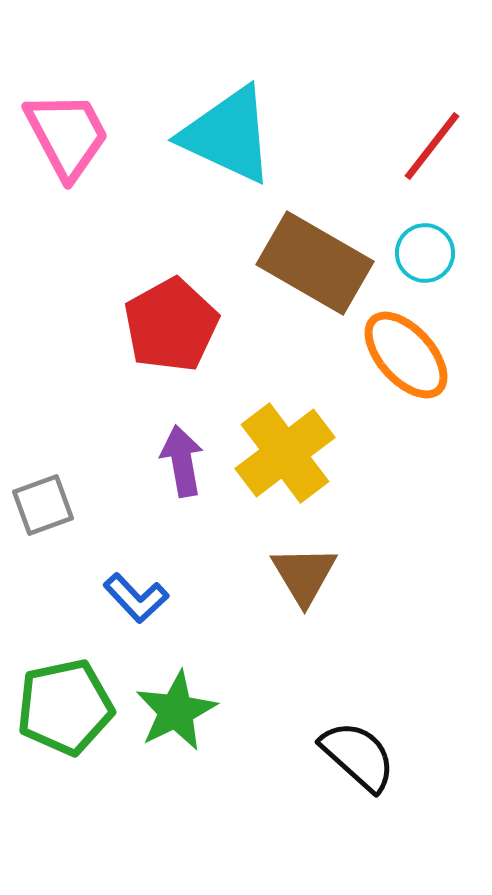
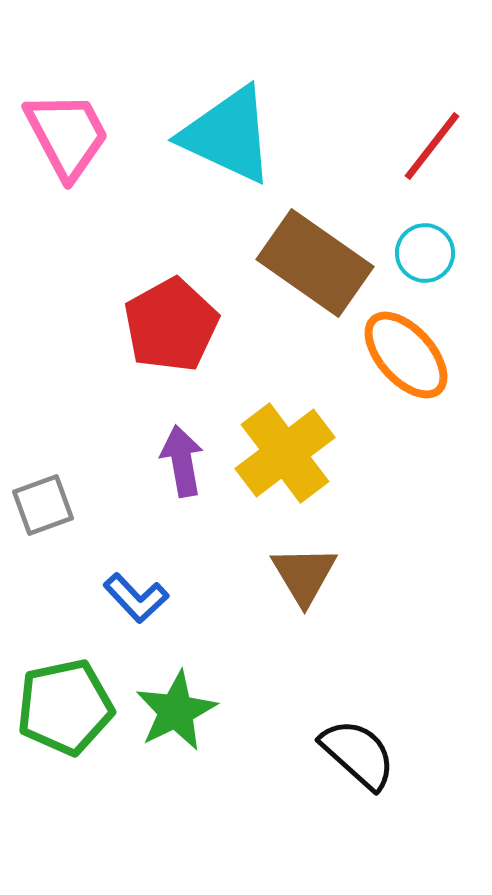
brown rectangle: rotated 5 degrees clockwise
black semicircle: moved 2 px up
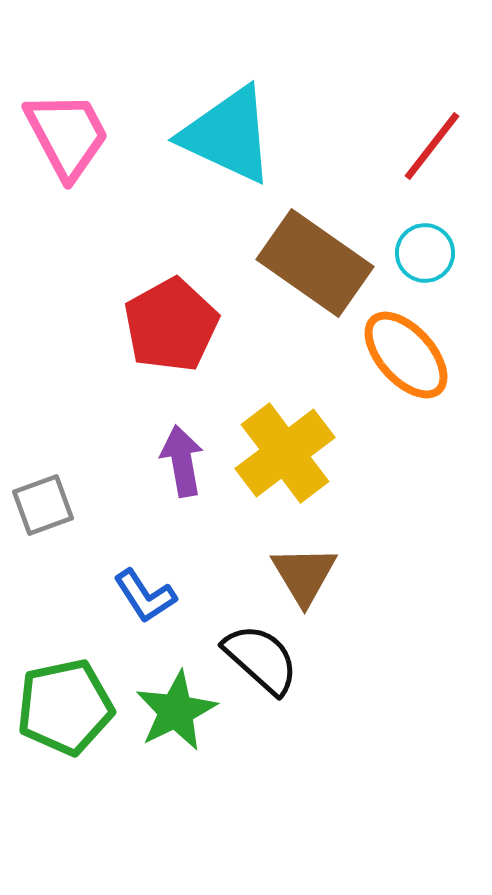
blue L-shape: moved 9 px right, 2 px up; rotated 10 degrees clockwise
black semicircle: moved 97 px left, 95 px up
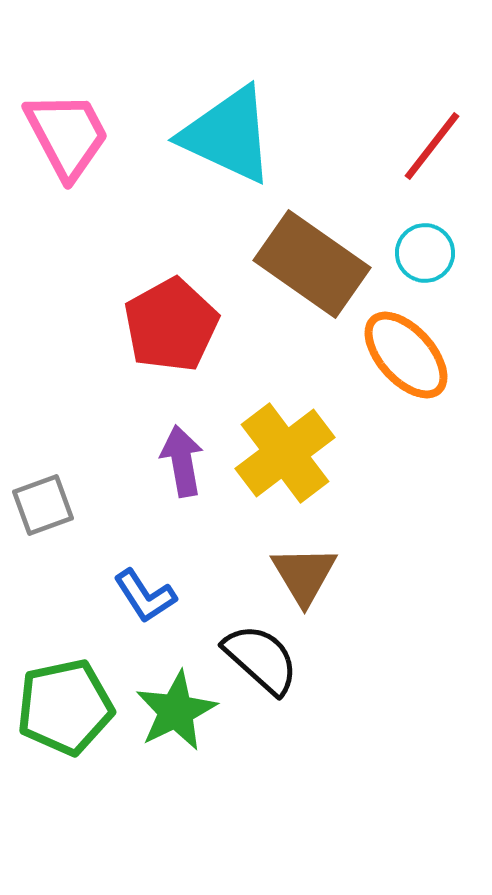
brown rectangle: moved 3 px left, 1 px down
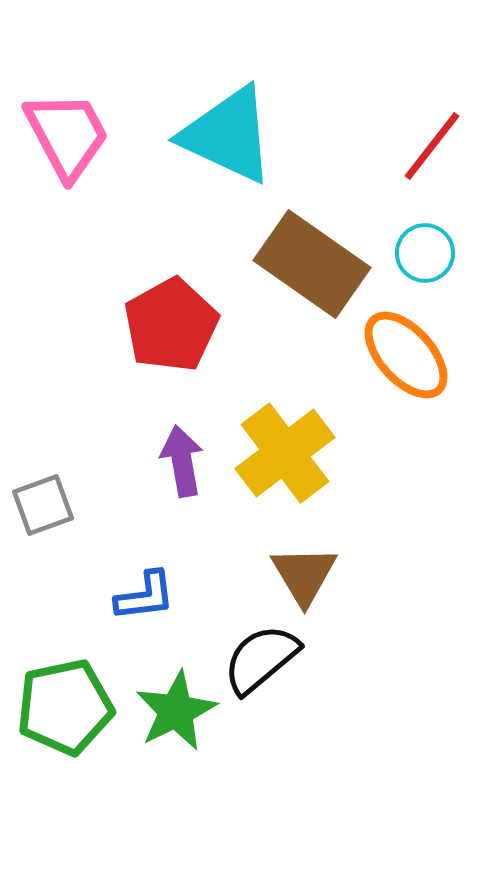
blue L-shape: rotated 64 degrees counterclockwise
black semicircle: rotated 82 degrees counterclockwise
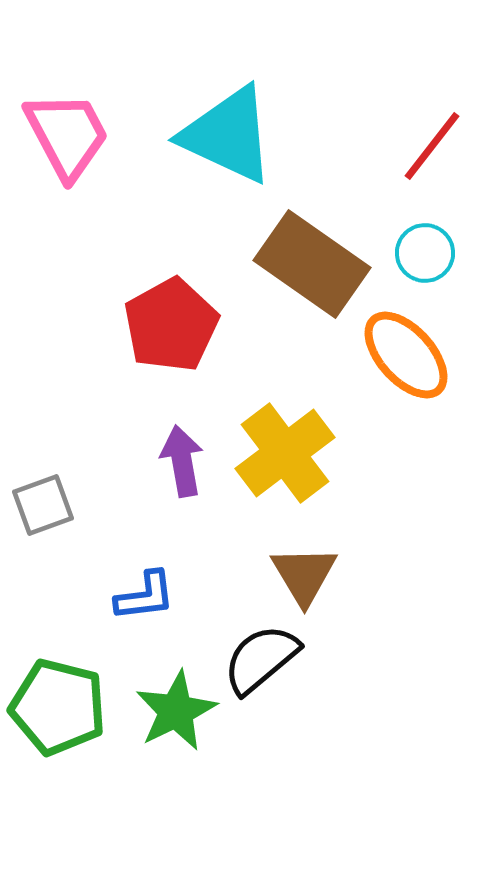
green pentagon: moved 7 px left; rotated 26 degrees clockwise
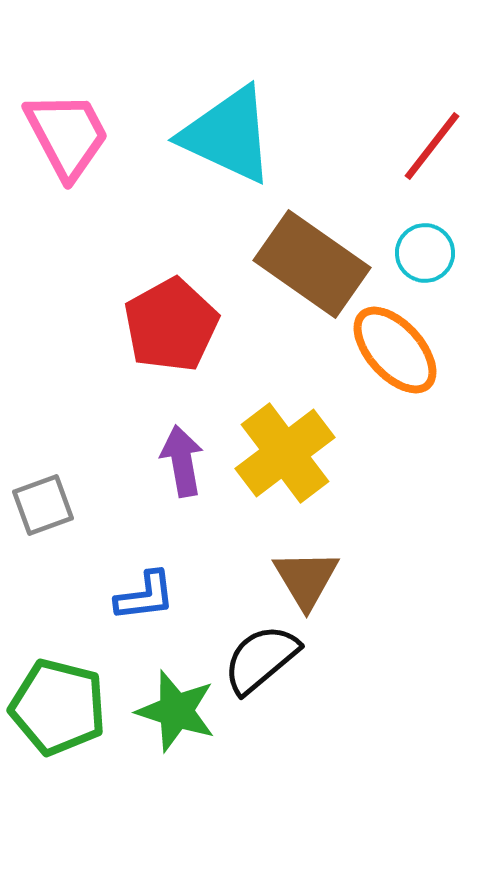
orange ellipse: moved 11 px left, 5 px up
brown triangle: moved 2 px right, 4 px down
green star: rotated 28 degrees counterclockwise
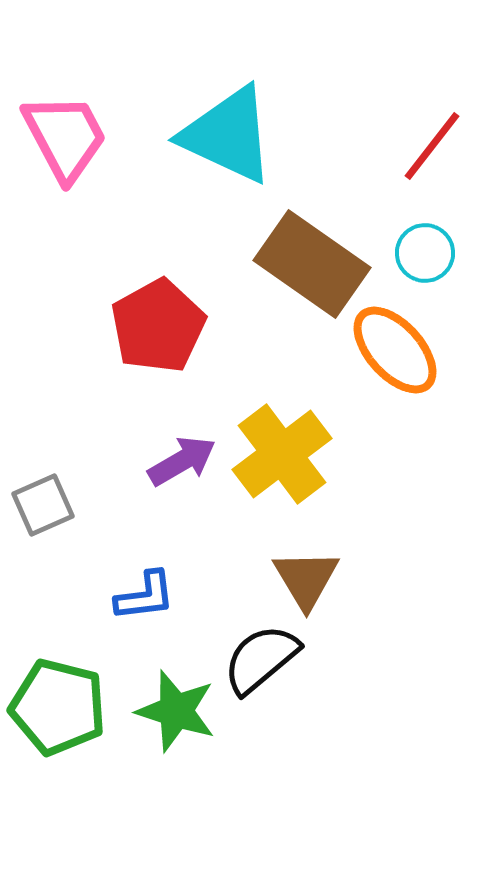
pink trapezoid: moved 2 px left, 2 px down
red pentagon: moved 13 px left, 1 px down
yellow cross: moved 3 px left, 1 px down
purple arrow: rotated 70 degrees clockwise
gray square: rotated 4 degrees counterclockwise
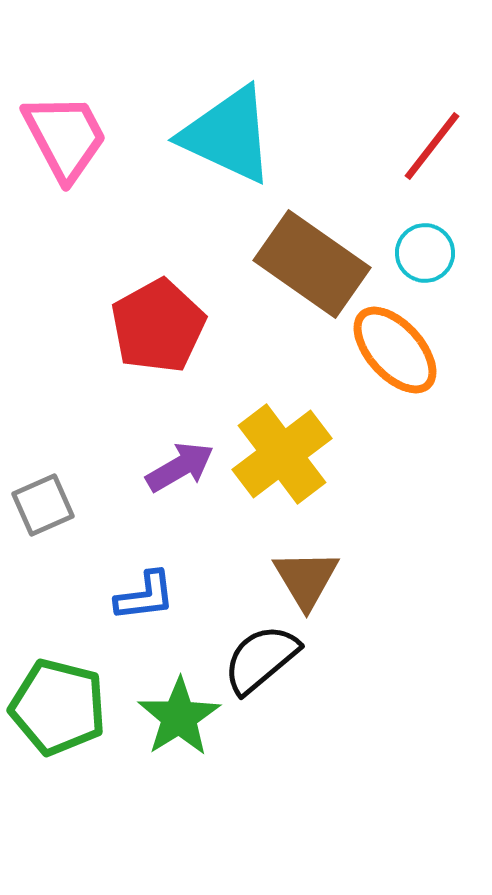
purple arrow: moved 2 px left, 6 px down
green star: moved 3 px right, 6 px down; rotated 22 degrees clockwise
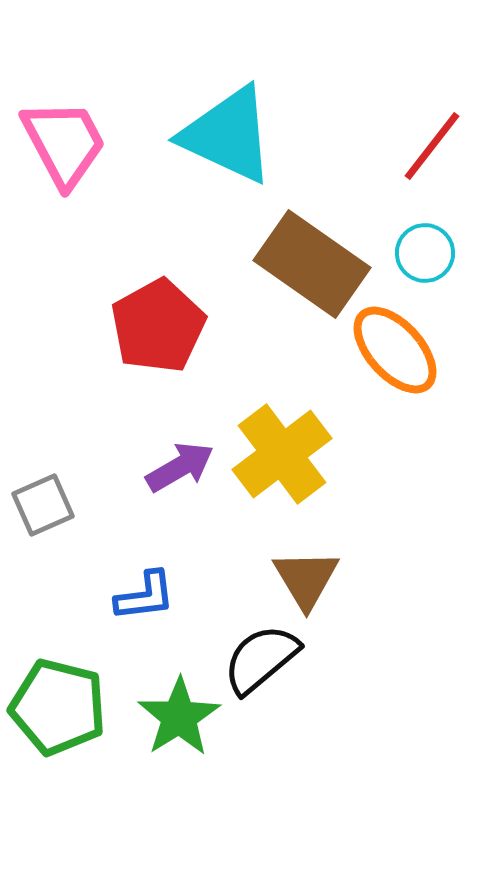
pink trapezoid: moved 1 px left, 6 px down
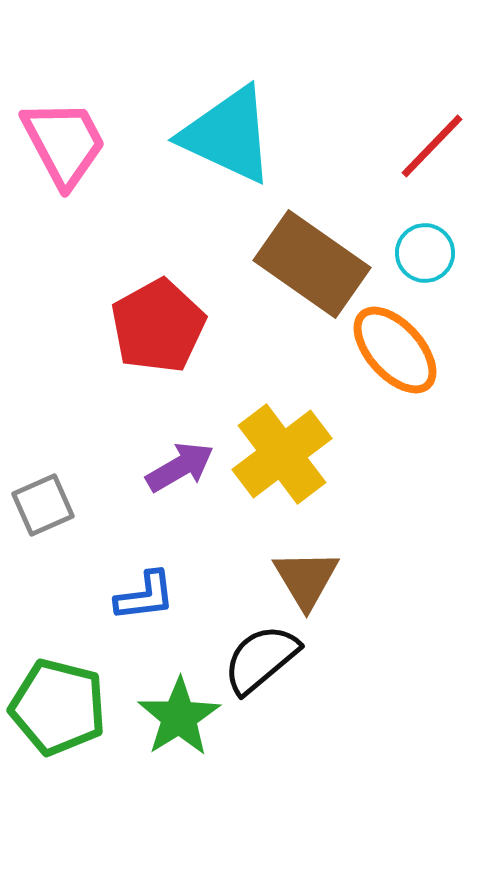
red line: rotated 6 degrees clockwise
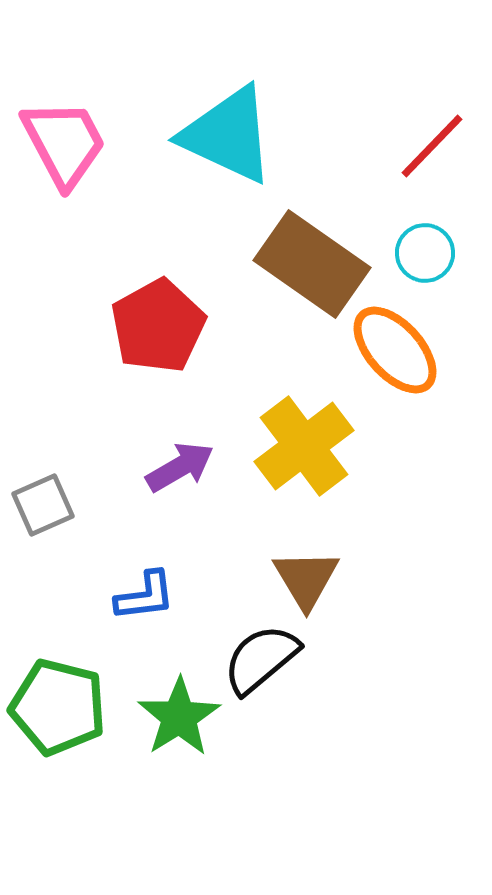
yellow cross: moved 22 px right, 8 px up
